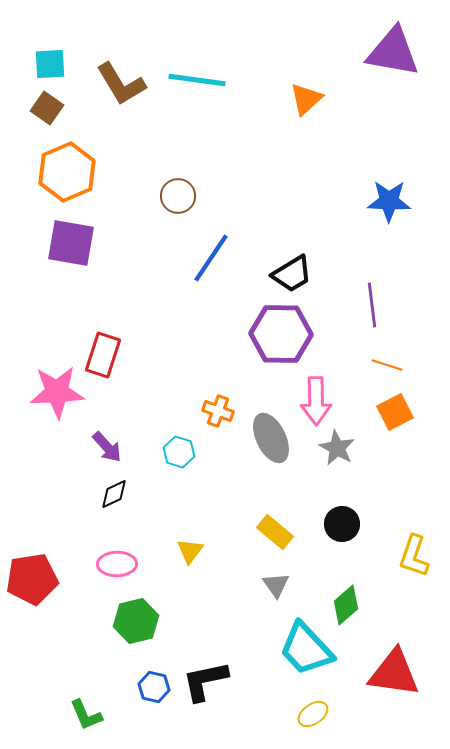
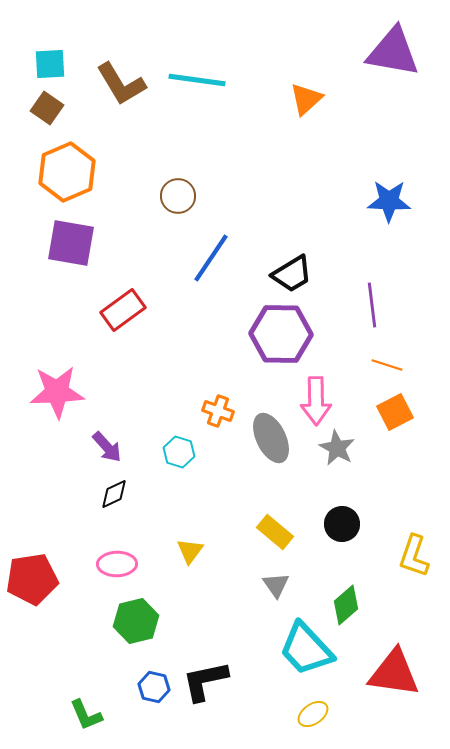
red rectangle: moved 20 px right, 45 px up; rotated 36 degrees clockwise
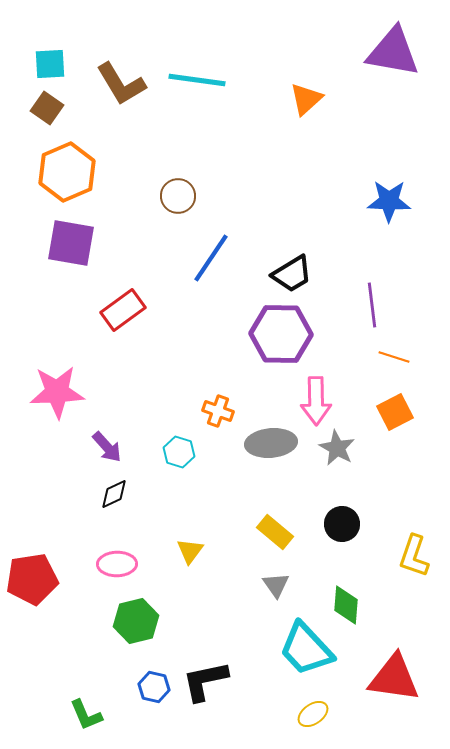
orange line: moved 7 px right, 8 px up
gray ellipse: moved 5 px down; rotated 69 degrees counterclockwise
green diamond: rotated 45 degrees counterclockwise
red triangle: moved 5 px down
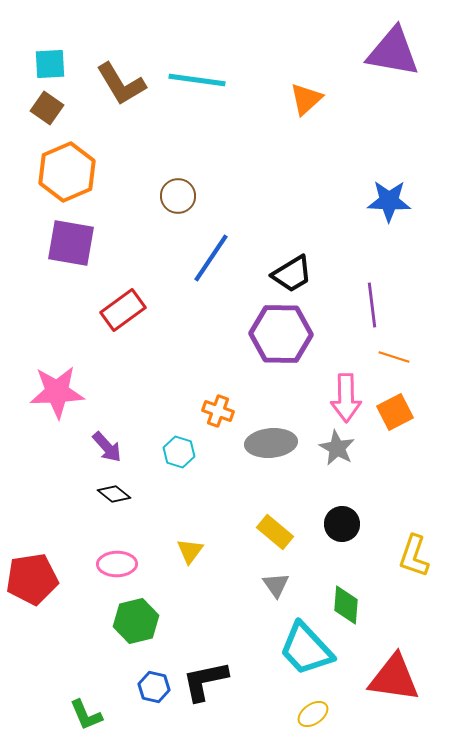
pink arrow: moved 30 px right, 3 px up
black diamond: rotated 64 degrees clockwise
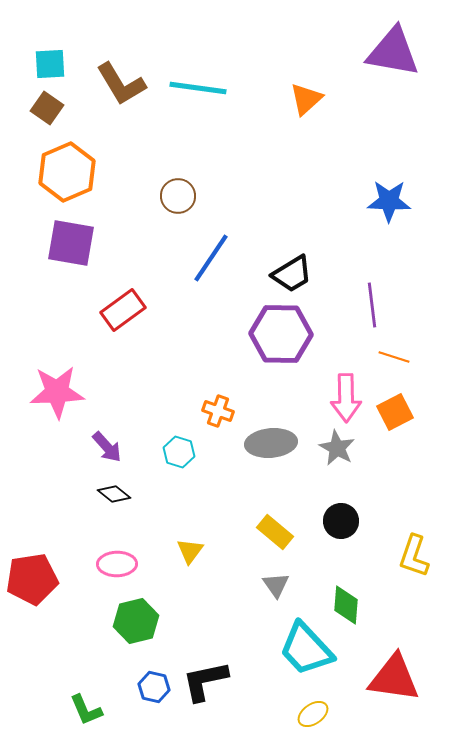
cyan line: moved 1 px right, 8 px down
black circle: moved 1 px left, 3 px up
green L-shape: moved 5 px up
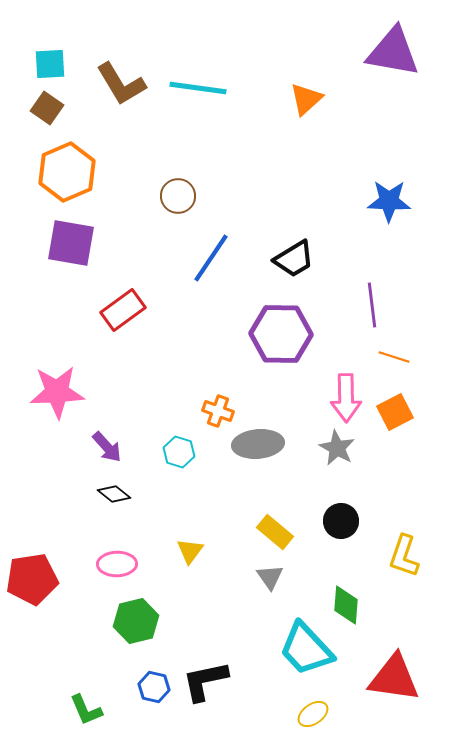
black trapezoid: moved 2 px right, 15 px up
gray ellipse: moved 13 px left, 1 px down
yellow L-shape: moved 10 px left
gray triangle: moved 6 px left, 8 px up
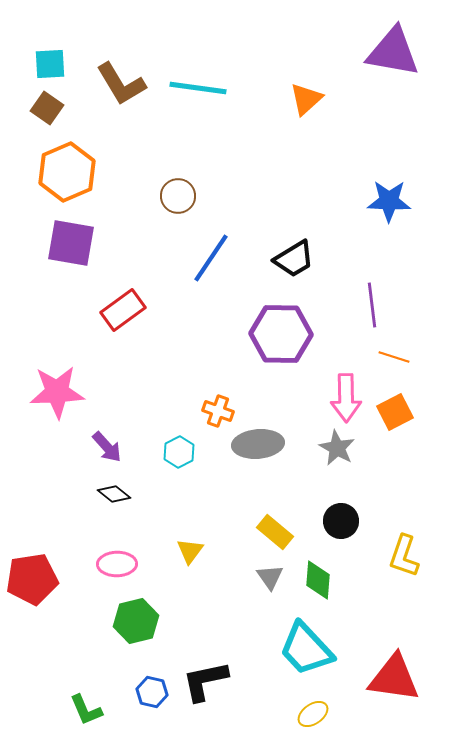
cyan hexagon: rotated 16 degrees clockwise
green diamond: moved 28 px left, 25 px up
blue hexagon: moved 2 px left, 5 px down
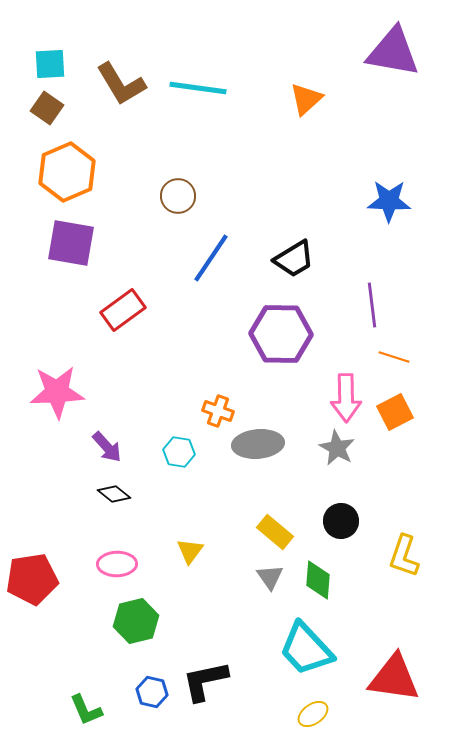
cyan hexagon: rotated 24 degrees counterclockwise
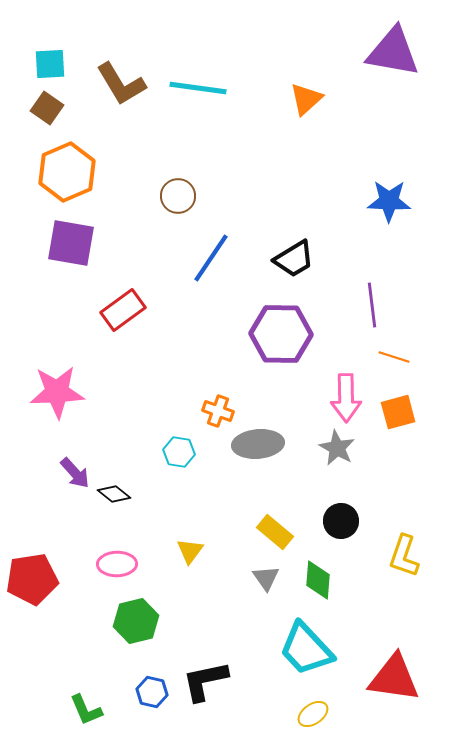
orange square: moved 3 px right; rotated 12 degrees clockwise
purple arrow: moved 32 px left, 26 px down
gray triangle: moved 4 px left, 1 px down
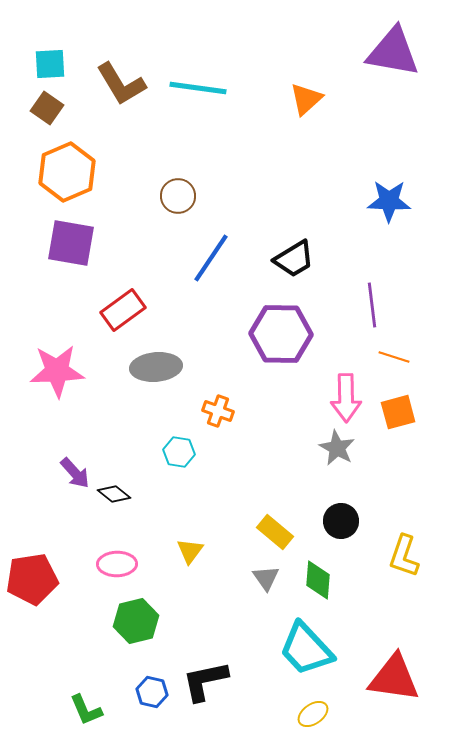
pink star: moved 21 px up
gray ellipse: moved 102 px left, 77 px up
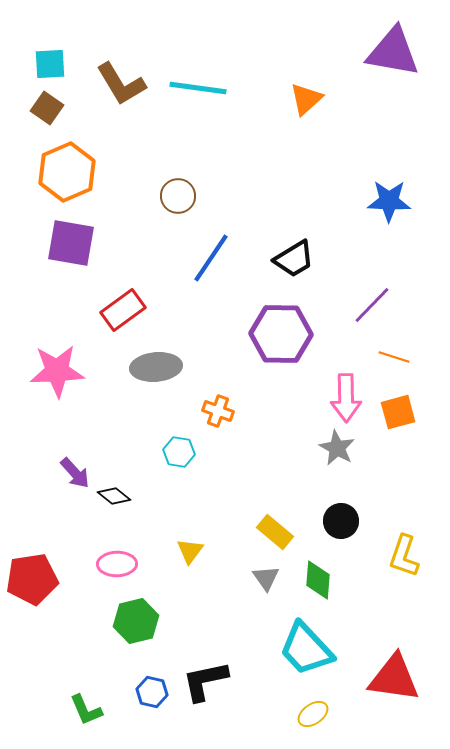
purple line: rotated 51 degrees clockwise
black diamond: moved 2 px down
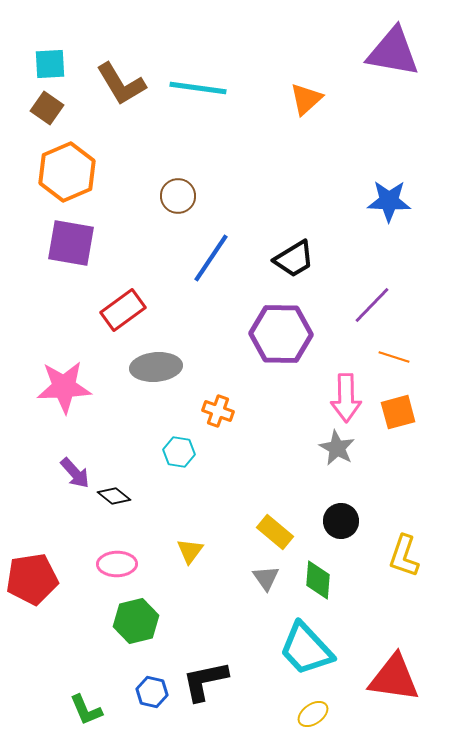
pink star: moved 7 px right, 16 px down
